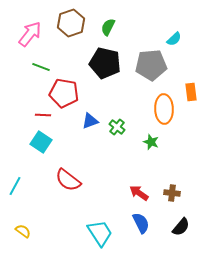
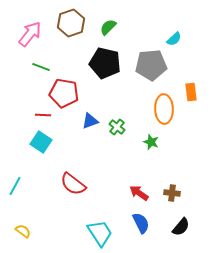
green semicircle: rotated 18 degrees clockwise
red semicircle: moved 5 px right, 4 px down
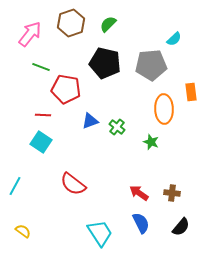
green semicircle: moved 3 px up
red pentagon: moved 2 px right, 4 px up
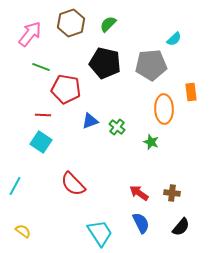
red semicircle: rotated 8 degrees clockwise
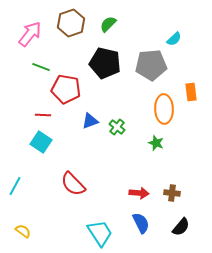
green star: moved 5 px right, 1 px down
red arrow: rotated 150 degrees clockwise
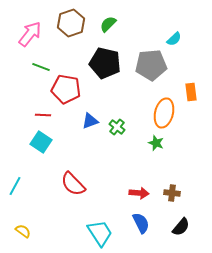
orange ellipse: moved 4 px down; rotated 16 degrees clockwise
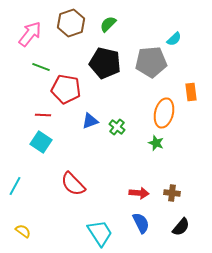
gray pentagon: moved 3 px up
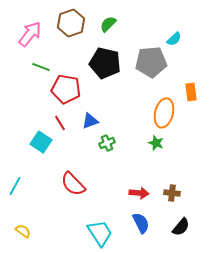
red line: moved 17 px right, 8 px down; rotated 56 degrees clockwise
green cross: moved 10 px left, 16 px down; rotated 28 degrees clockwise
